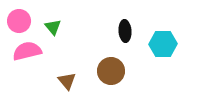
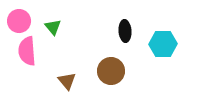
pink semicircle: rotated 80 degrees counterclockwise
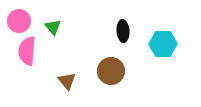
black ellipse: moved 2 px left
pink semicircle: rotated 8 degrees clockwise
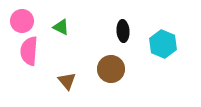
pink circle: moved 3 px right
green triangle: moved 8 px right; rotated 24 degrees counterclockwise
cyan hexagon: rotated 24 degrees clockwise
pink semicircle: moved 2 px right
brown circle: moved 2 px up
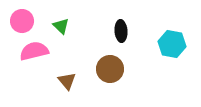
green triangle: moved 1 px up; rotated 18 degrees clockwise
black ellipse: moved 2 px left
cyan hexagon: moved 9 px right; rotated 12 degrees counterclockwise
pink semicircle: moved 5 px right; rotated 72 degrees clockwise
brown circle: moved 1 px left
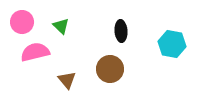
pink circle: moved 1 px down
pink semicircle: moved 1 px right, 1 px down
brown triangle: moved 1 px up
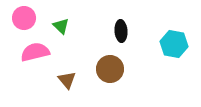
pink circle: moved 2 px right, 4 px up
cyan hexagon: moved 2 px right
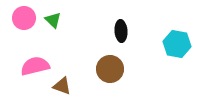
green triangle: moved 8 px left, 6 px up
cyan hexagon: moved 3 px right
pink semicircle: moved 14 px down
brown triangle: moved 5 px left, 6 px down; rotated 30 degrees counterclockwise
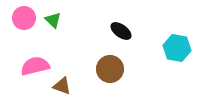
black ellipse: rotated 50 degrees counterclockwise
cyan hexagon: moved 4 px down
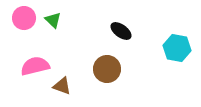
brown circle: moved 3 px left
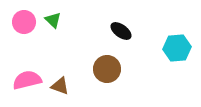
pink circle: moved 4 px down
cyan hexagon: rotated 16 degrees counterclockwise
pink semicircle: moved 8 px left, 14 px down
brown triangle: moved 2 px left
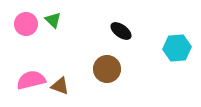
pink circle: moved 2 px right, 2 px down
pink semicircle: moved 4 px right
